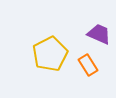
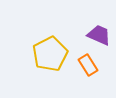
purple trapezoid: moved 1 px down
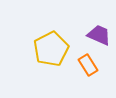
yellow pentagon: moved 1 px right, 5 px up
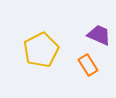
yellow pentagon: moved 10 px left, 1 px down
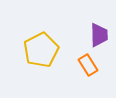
purple trapezoid: rotated 65 degrees clockwise
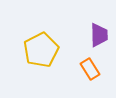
orange rectangle: moved 2 px right, 4 px down
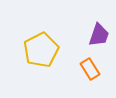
purple trapezoid: rotated 20 degrees clockwise
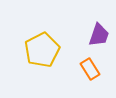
yellow pentagon: moved 1 px right
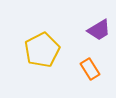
purple trapezoid: moved 5 px up; rotated 40 degrees clockwise
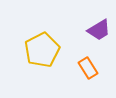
orange rectangle: moved 2 px left, 1 px up
